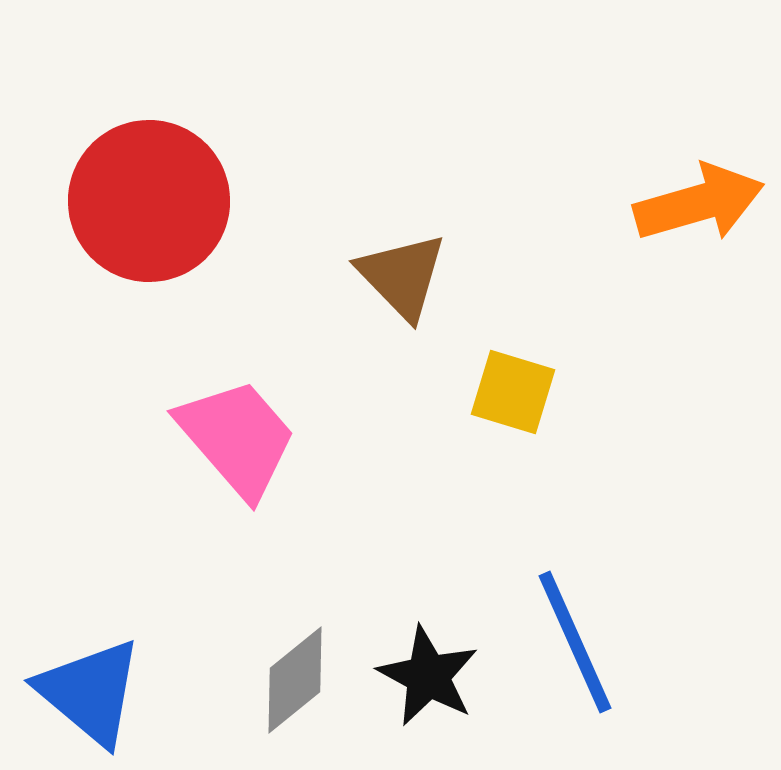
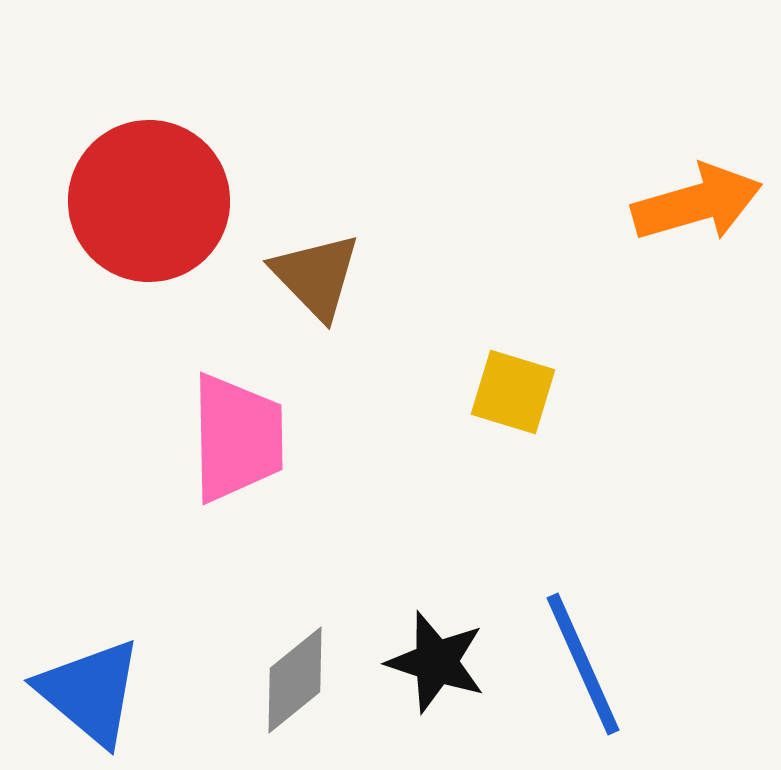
orange arrow: moved 2 px left
brown triangle: moved 86 px left
pink trapezoid: rotated 40 degrees clockwise
blue line: moved 8 px right, 22 px down
black star: moved 8 px right, 14 px up; rotated 10 degrees counterclockwise
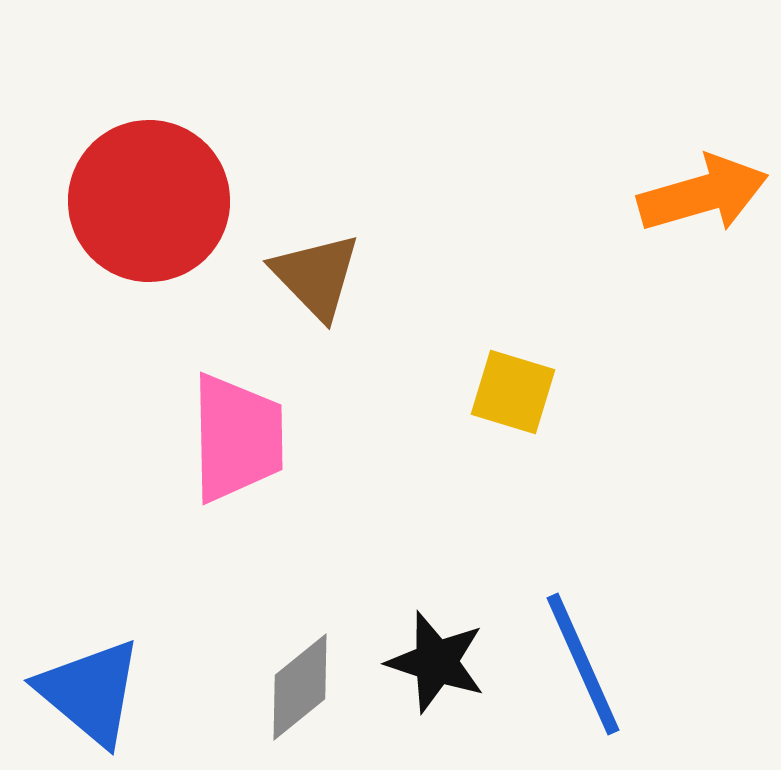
orange arrow: moved 6 px right, 9 px up
gray diamond: moved 5 px right, 7 px down
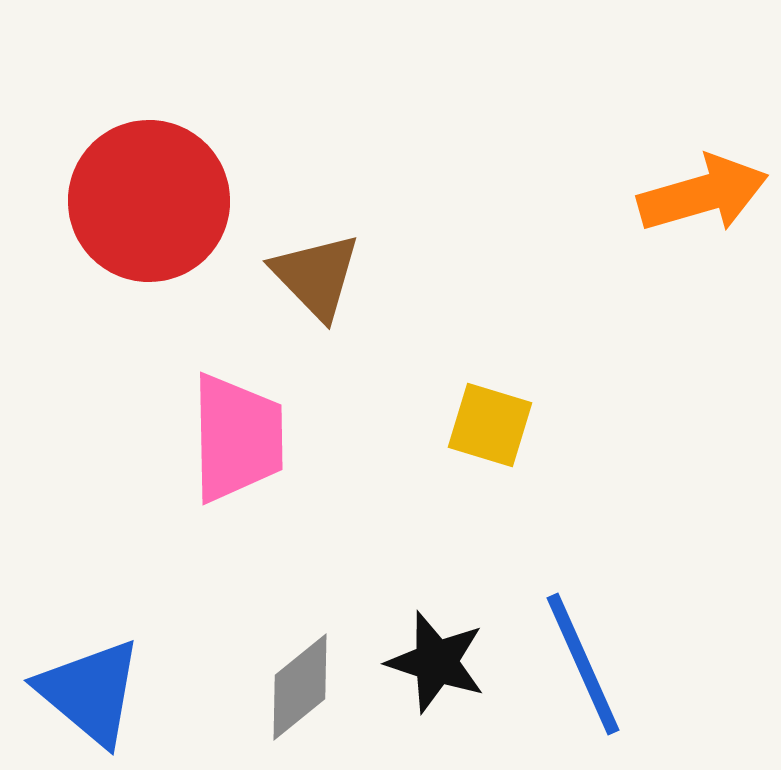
yellow square: moved 23 px left, 33 px down
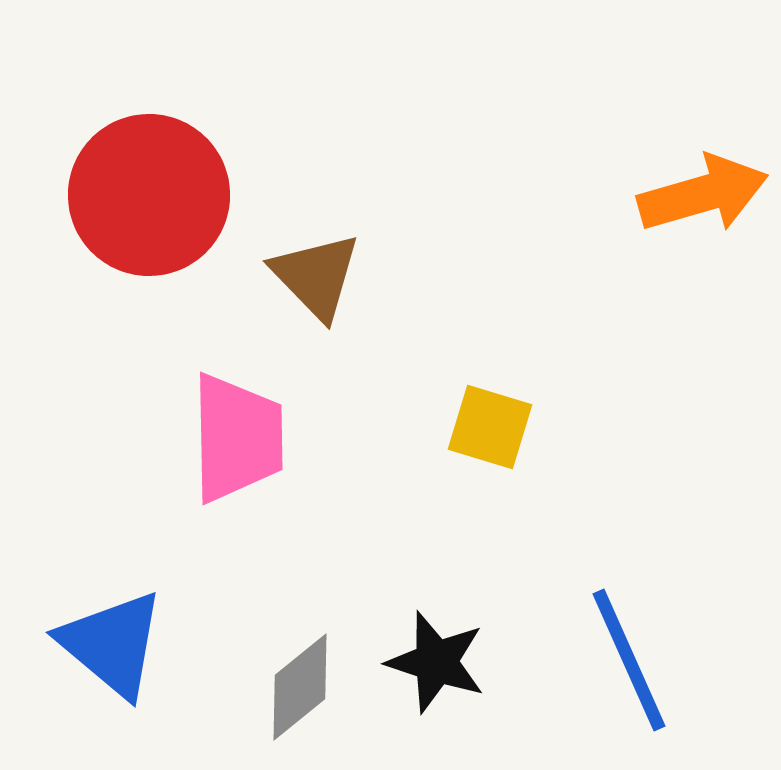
red circle: moved 6 px up
yellow square: moved 2 px down
blue line: moved 46 px right, 4 px up
blue triangle: moved 22 px right, 48 px up
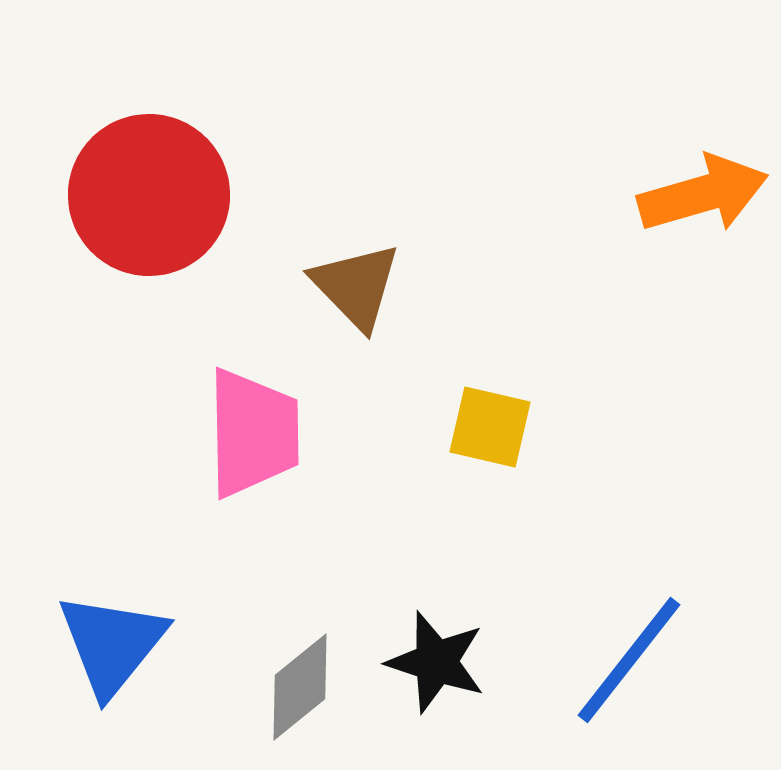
brown triangle: moved 40 px right, 10 px down
yellow square: rotated 4 degrees counterclockwise
pink trapezoid: moved 16 px right, 5 px up
blue triangle: rotated 29 degrees clockwise
blue line: rotated 62 degrees clockwise
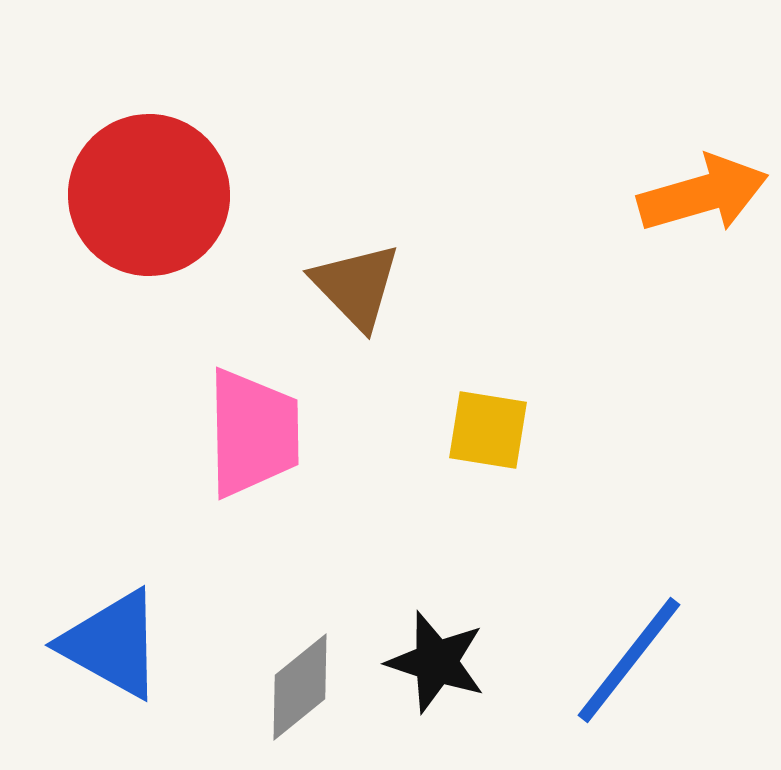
yellow square: moved 2 px left, 3 px down; rotated 4 degrees counterclockwise
blue triangle: rotated 40 degrees counterclockwise
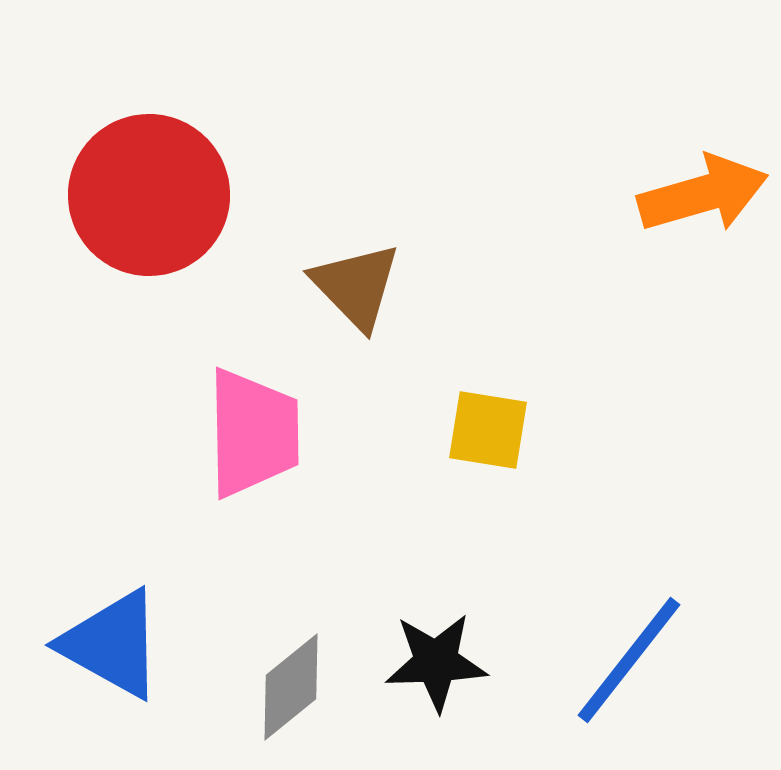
black star: rotated 20 degrees counterclockwise
gray diamond: moved 9 px left
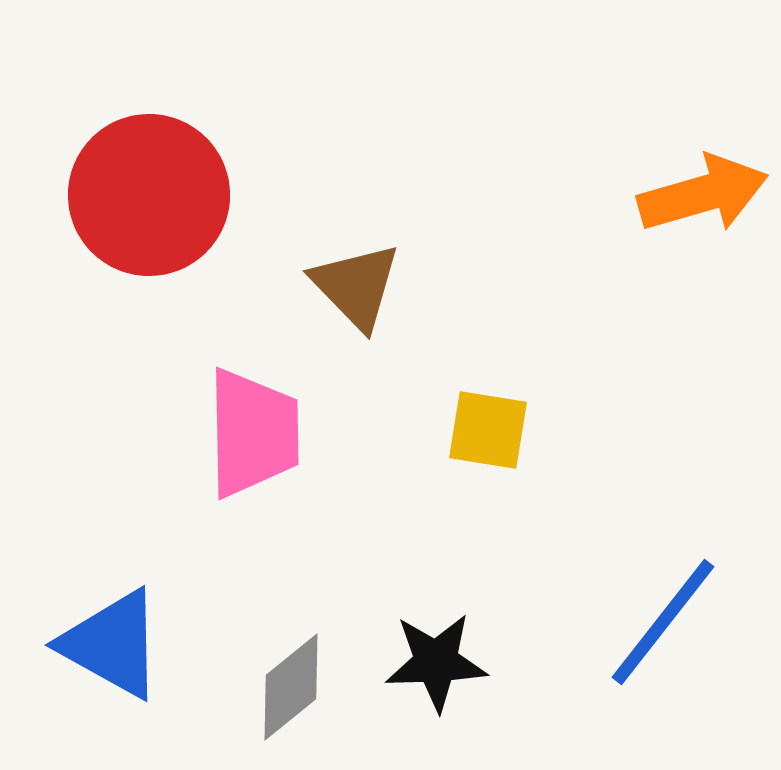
blue line: moved 34 px right, 38 px up
